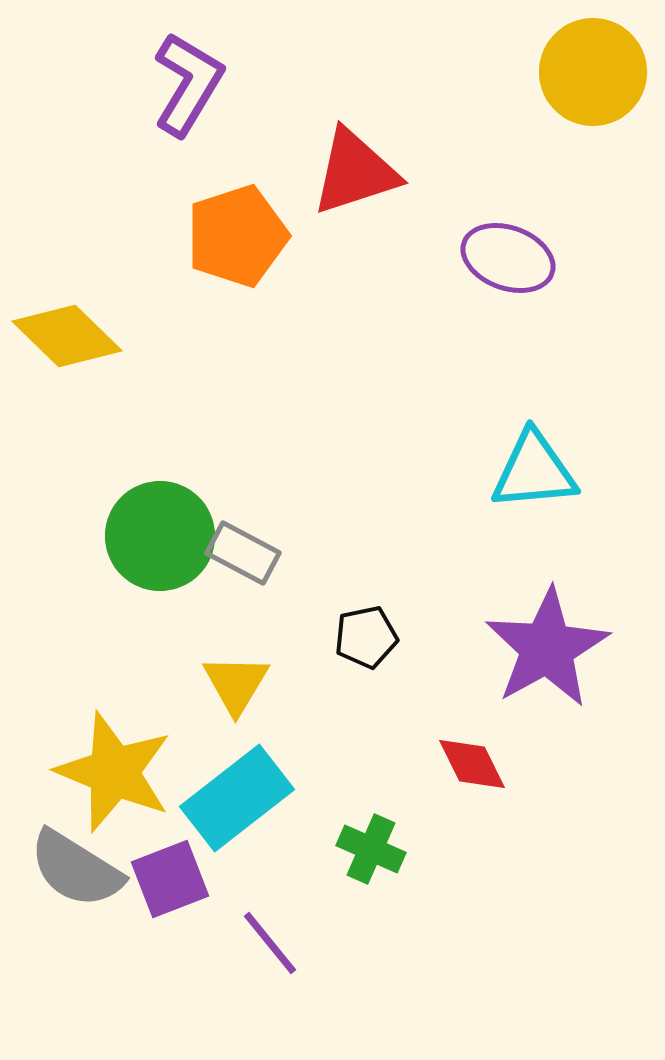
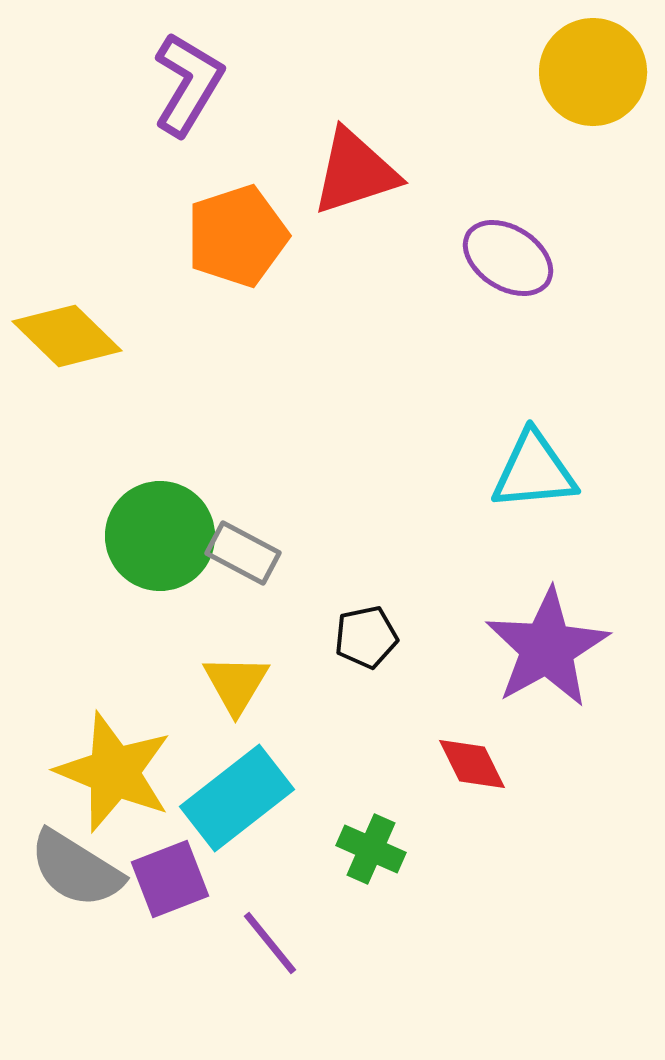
purple ellipse: rotated 12 degrees clockwise
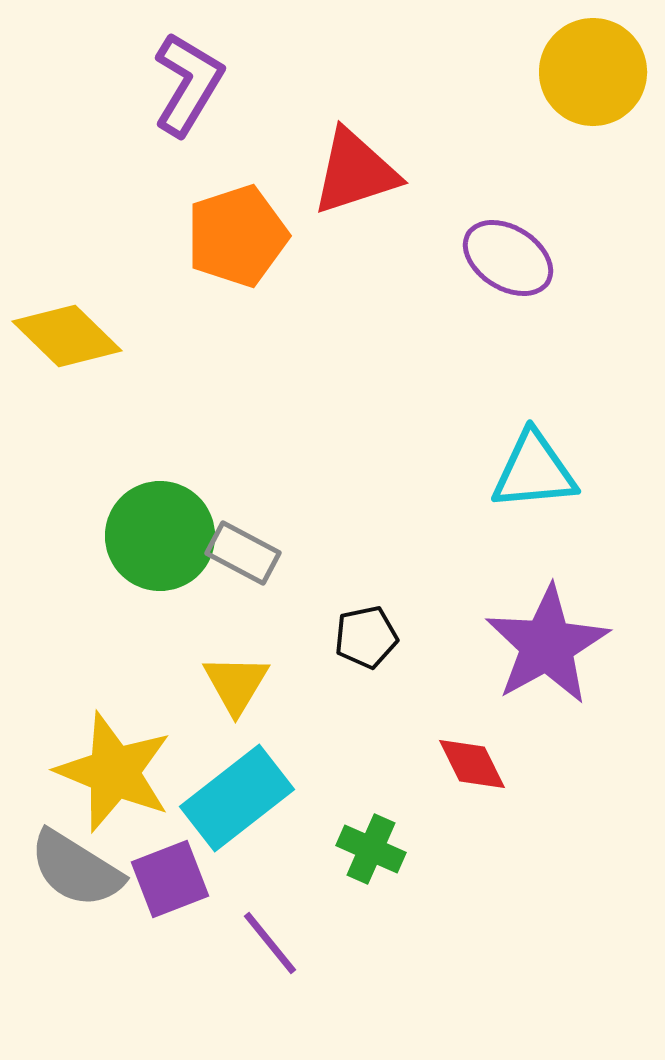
purple star: moved 3 px up
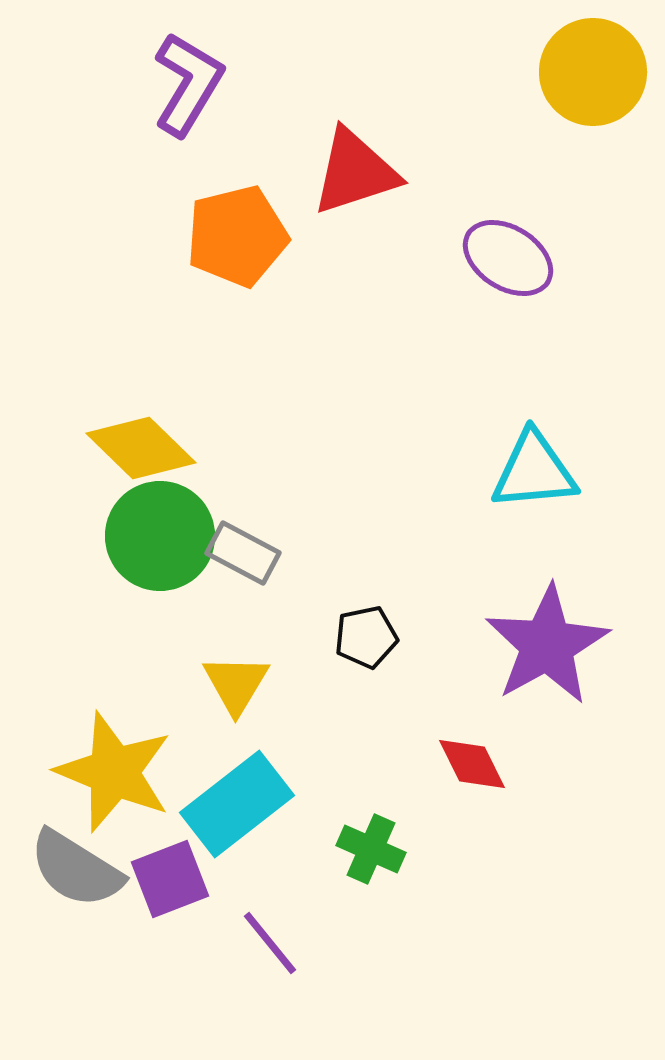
orange pentagon: rotated 4 degrees clockwise
yellow diamond: moved 74 px right, 112 px down
cyan rectangle: moved 6 px down
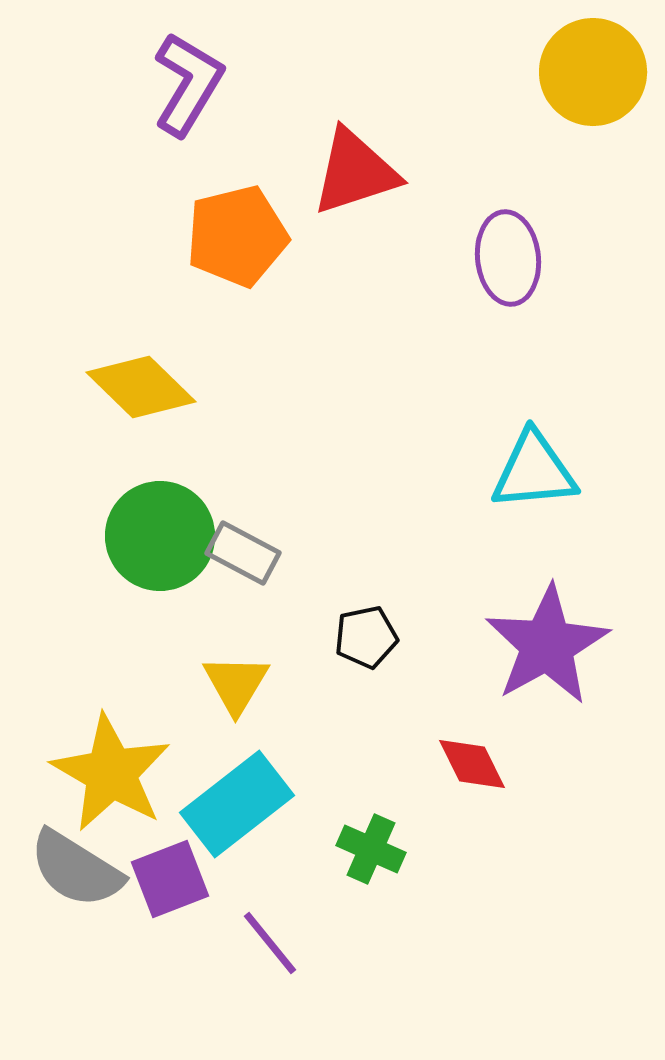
purple ellipse: rotated 52 degrees clockwise
yellow diamond: moved 61 px up
yellow star: moved 3 px left, 1 px down; rotated 8 degrees clockwise
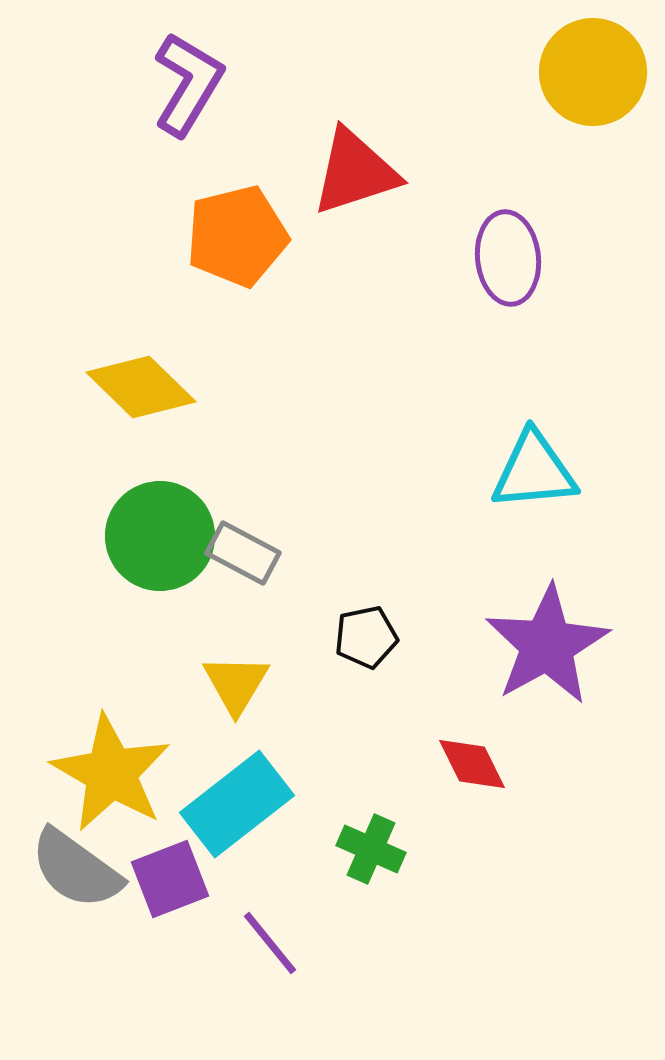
gray semicircle: rotated 4 degrees clockwise
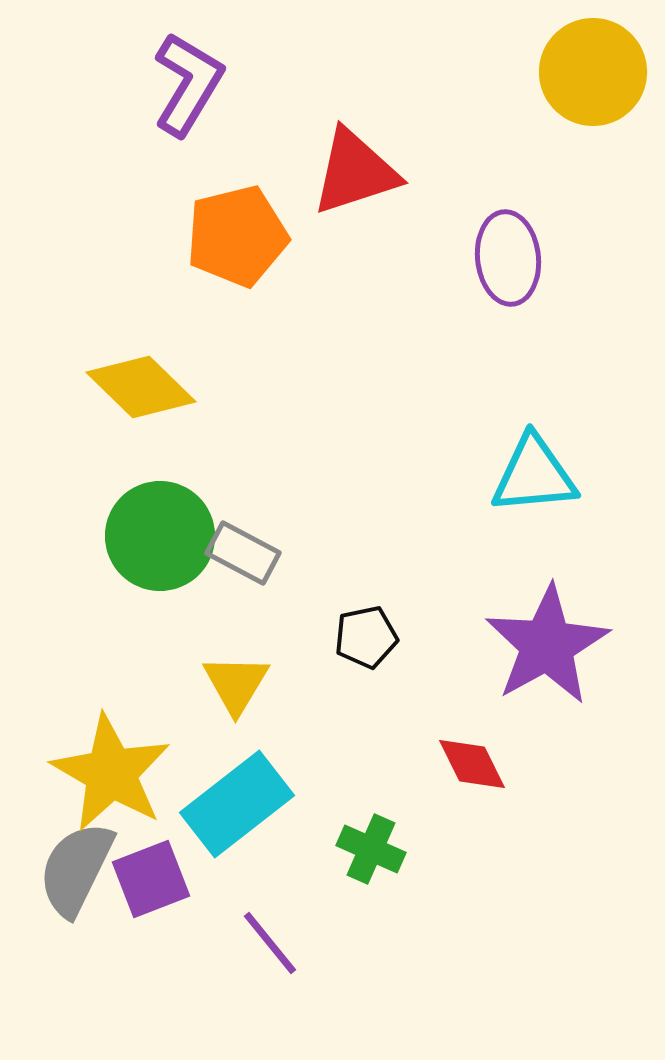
cyan triangle: moved 4 px down
gray semicircle: rotated 80 degrees clockwise
purple square: moved 19 px left
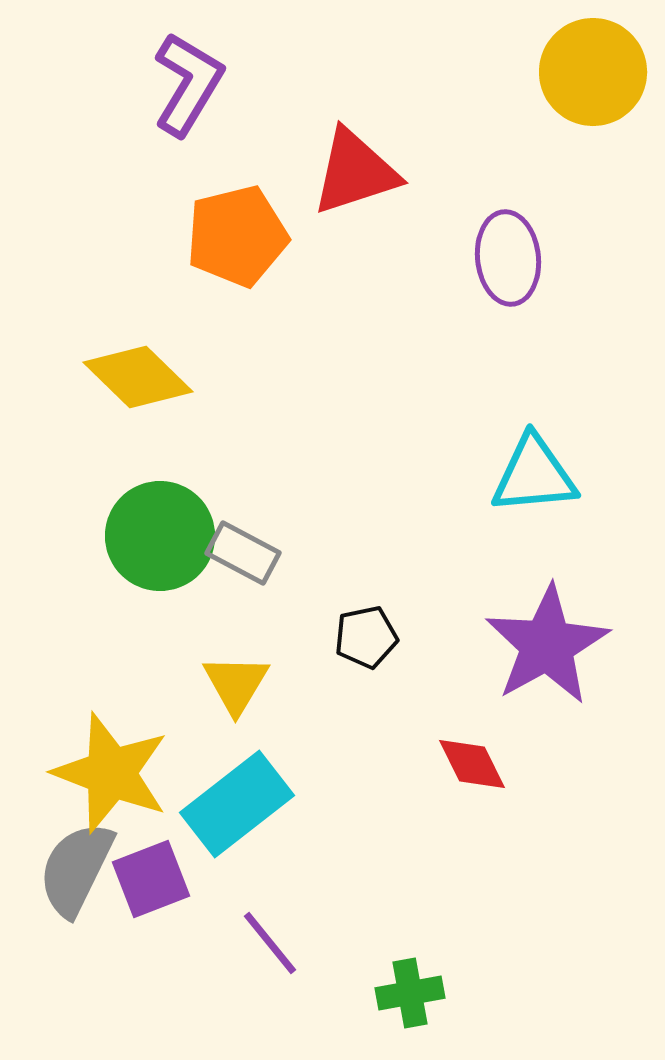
yellow diamond: moved 3 px left, 10 px up
yellow star: rotated 9 degrees counterclockwise
green cross: moved 39 px right, 144 px down; rotated 34 degrees counterclockwise
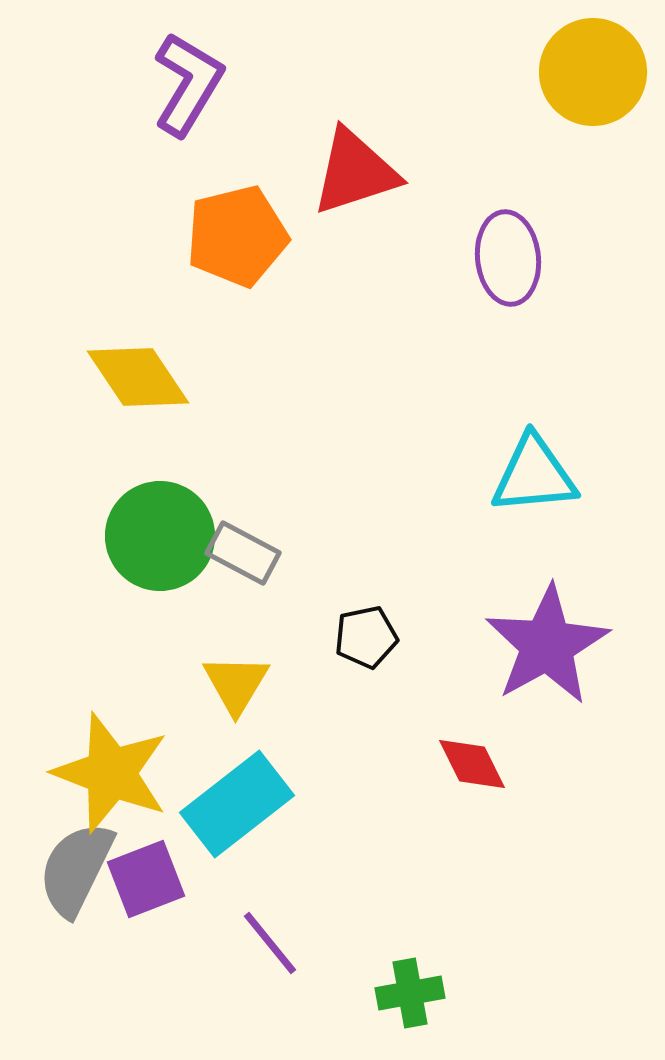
yellow diamond: rotated 12 degrees clockwise
purple square: moved 5 px left
